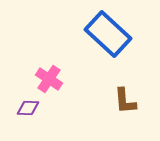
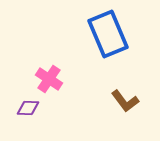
blue rectangle: rotated 24 degrees clockwise
brown L-shape: rotated 32 degrees counterclockwise
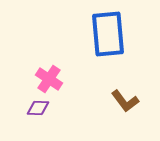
blue rectangle: rotated 18 degrees clockwise
purple diamond: moved 10 px right
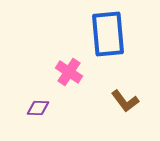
pink cross: moved 20 px right, 7 px up
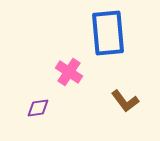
blue rectangle: moved 1 px up
purple diamond: rotated 10 degrees counterclockwise
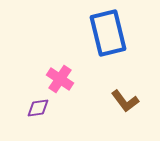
blue rectangle: rotated 9 degrees counterclockwise
pink cross: moved 9 px left, 7 px down
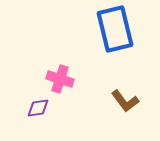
blue rectangle: moved 7 px right, 4 px up
pink cross: rotated 16 degrees counterclockwise
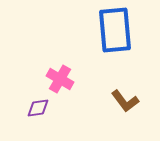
blue rectangle: moved 1 px down; rotated 9 degrees clockwise
pink cross: rotated 12 degrees clockwise
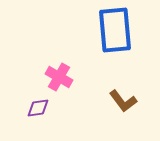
pink cross: moved 1 px left, 2 px up
brown L-shape: moved 2 px left
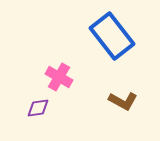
blue rectangle: moved 3 px left, 6 px down; rotated 33 degrees counterclockwise
brown L-shape: rotated 24 degrees counterclockwise
